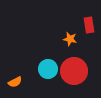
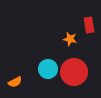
red circle: moved 1 px down
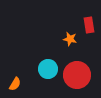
red circle: moved 3 px right, 3 px down
orange semicircle: moved 2 px down; rotated 32 degrees counterclockwise
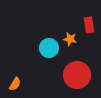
cyan circle: moved 1 px right, 21 px up
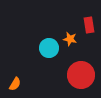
red circle: moved 4 px right
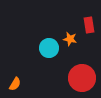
red circle: moved 1 px right, 3 px down
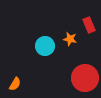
red rectangle: rotated 14 degrees counterclockwise
cyan circle: moved 4 px left, 2 px up
red circle: moved 3 px right
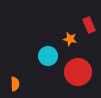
cyan circle: moved 3 px right, 10 px down
red circle: moved 7 px left, 6 px up
orange semicircle: rotated 32 degrees counterclockwise
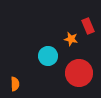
red rectangle: moved 1 px left, 1 px down
orange star: moved 1 px right
red circle: moved 1 px right, 1 px down
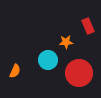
orange star: moved 5 px left, 3 px down; rotated 16 degrees counterclockwise
cyan circle: moved 4 px down
orange semicircle: moved 13 px up; rotated 24 degrees clockwise
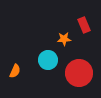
red rectangle: moved 4 px left, 1 px up
orange star: moved 2 px left, 3 px up
